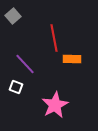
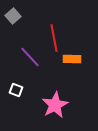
purple line: moved 5 px right, 7 px up
white square: moved 3 px down
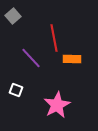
purple line: moved 1 px right, 1 px down
pink star: moved 2 px right
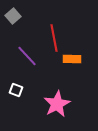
purple line: moved 4 px left, 2 px up
pink star: moved 1 px up
